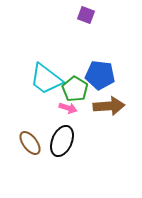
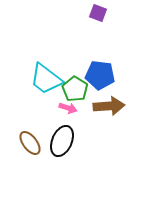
purple square: moved 12 px right, 2 px up
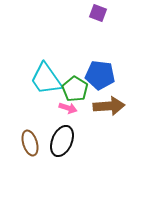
cyan trapezoid: rotated 18 degrees clockwise
brown ellipse: rotated 20 degrees clockwise
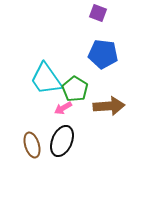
blue pentagon: moved 3 px right, 21 px up
pink arrow: moved 5 px left; rotated 132 degrees clockwise
brown ellipse: moved 2 px right, 2 px down
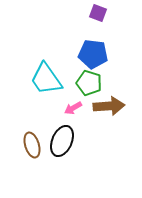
blue pentagon: moved 10 px left
green pentagon: moved 14 px right, 6 px up; rotated 15 degrees counterclockwise
pink arrow: moved 10 px right
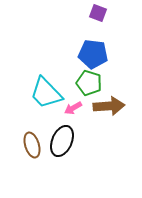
cyan trapezoid: moved 14 px down; rotated 9 degrees counterclockwise
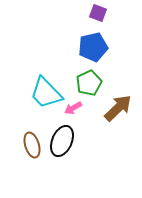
blue pentagon: moved 7 px up; rotated 20 degrees counterclockwise
green pentagon: rotated 30 degrees clockwise
brown arrow: moved 9 px right, 2 px down; rotated 40 degrees counterclockwise
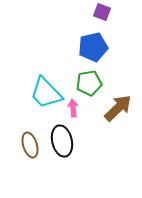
purple square: moved 4 px right, 1 px up
green pentagon: rotated 15 degrees clockwise
pink arrow: rotated 114 degrees clockwise
black ellipse: rotated 36 degrees counterclockwise
brown ellipse: moved 2 px left
